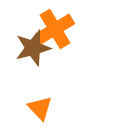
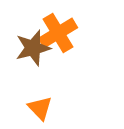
orange cross: moved 3 px right, 4 px down
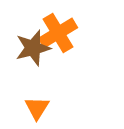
orange triangle: moved 3 px left; rotated 16 degrees clockwise
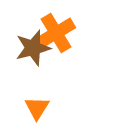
orange cross: moved 2 px left
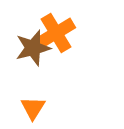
orange triangle: moved 4 px left
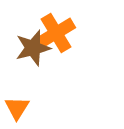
orange triangle: moved 16 px left
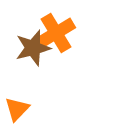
orange triangle: moved 1 px down; rotated 12 degrees clockwise
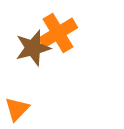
orange cross: moved 2 px right
